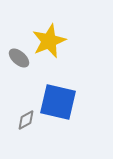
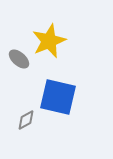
gray ellipse: moved 1 px down
blue square: moved 5 px up
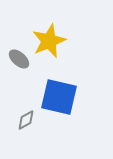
blue square: moved 1 px right
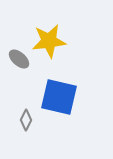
yellow star: rotated 16 degrees clockwise
gray diamond: rotated 35 degrees counterclockwise
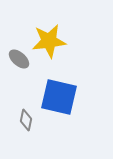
gray diamond: rotated 15 degrees counterclockwise
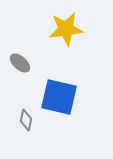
yellow star: moved 17 px right, 12 px up
gray ellipse: moved 1 px right, 4 px down
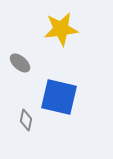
yellow star: moved 5 px left
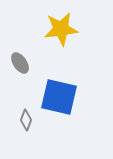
gray ellipse: rotated 15 degrees clockwise
gray diamond: rotated 10 degrees clockwise
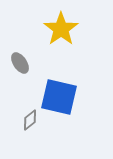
yellow star: rotated 28 degrees counterclockwise
gray diamond: moved 4 px right; rotated 30 degrees clockwise
